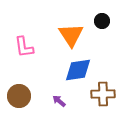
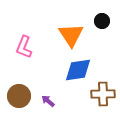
pink L-shape: rotated 30 degrees clockwise
purple arrow: moved 11 px left
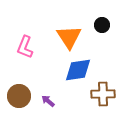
black circle: moved 4 px down
orange triangle: moved 2 px left, 2 px down
pink L-shape: moved 1 px right
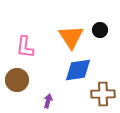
black circle: moved 2 px left, 5 px down
orange triangle: moved 2 px right
pink L-shape: rotated 15 degrees counterclockwise
brown circle: moved 2 px left, 16 px up
purple arrow: rotated 64 degrees clockwise
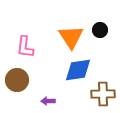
purple arrow: rotated 104 degrees counterclockwise
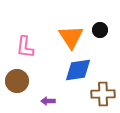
brown circle: moved 1 px down
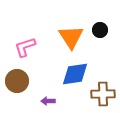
pink L-shape: rotated 65 degrees clockwise
blue diamond: moved 3 px left, 4 px down
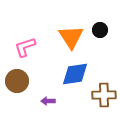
brown cross: moved 1 px right, 1 px down
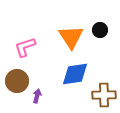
purple arrow: moved 11 px left, 5 px up; rotated 104 degrees clockwise
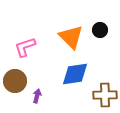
orange triangle: rotated 12 degrees counterclockwise
brown circle: moved 2 px left
brown cross: moved 1 px right
